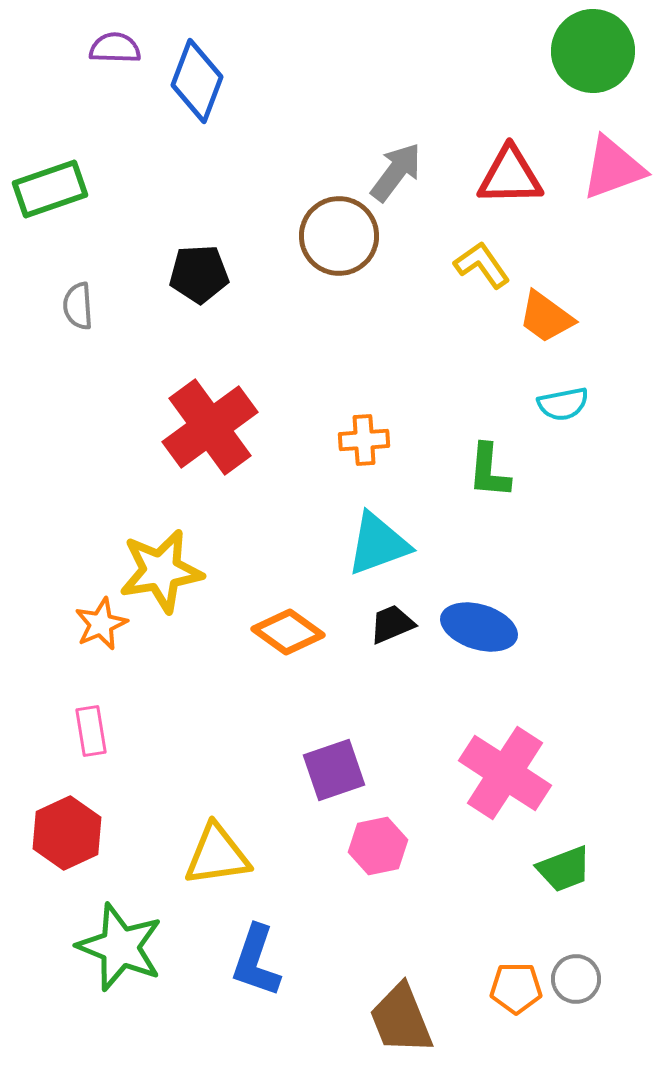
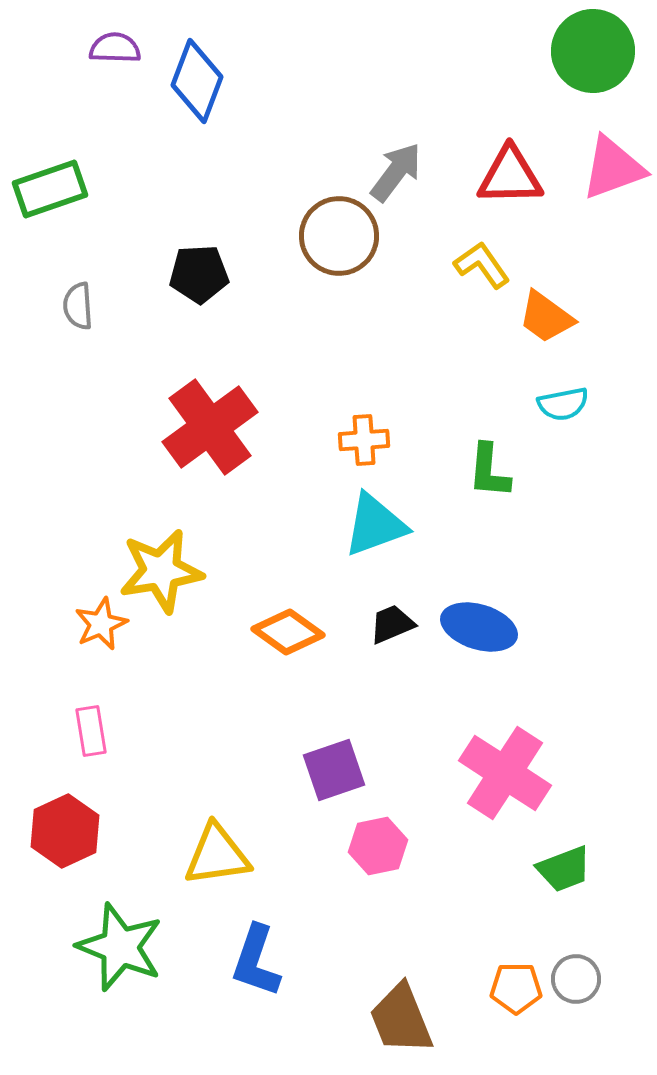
cyan triangle: moved 3 px left, 19 px up
red hexagon: moved 2 px left, 2 px up
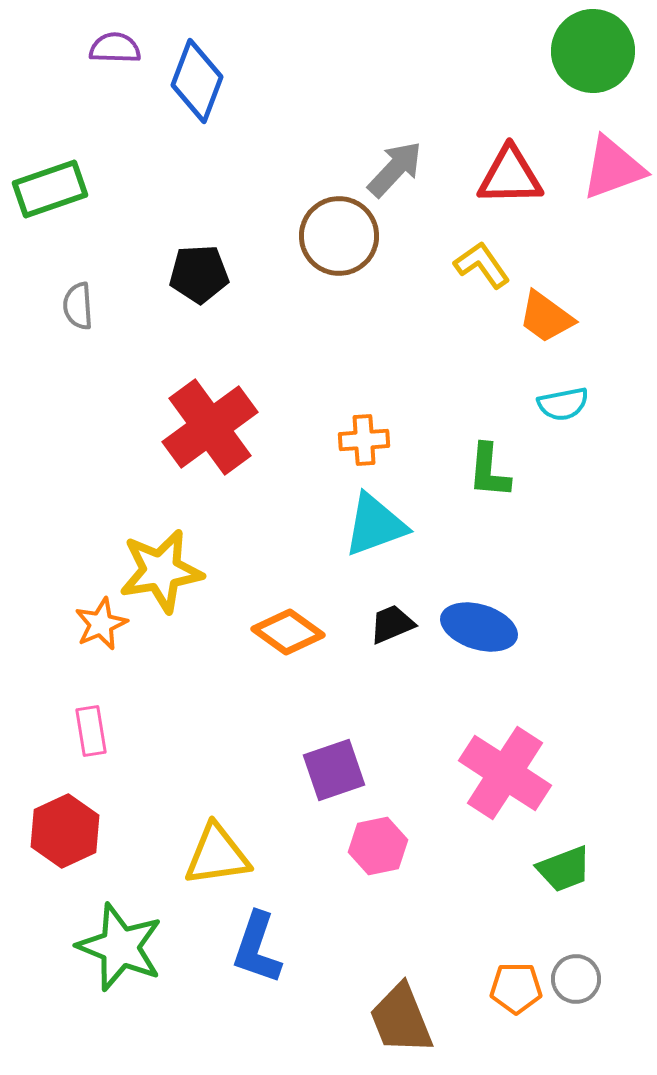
gray arrow: moved 1 px left, 3 px up; rotated 6 degrees clockwise
blue L-shape: moved 1 px right, 13 px up
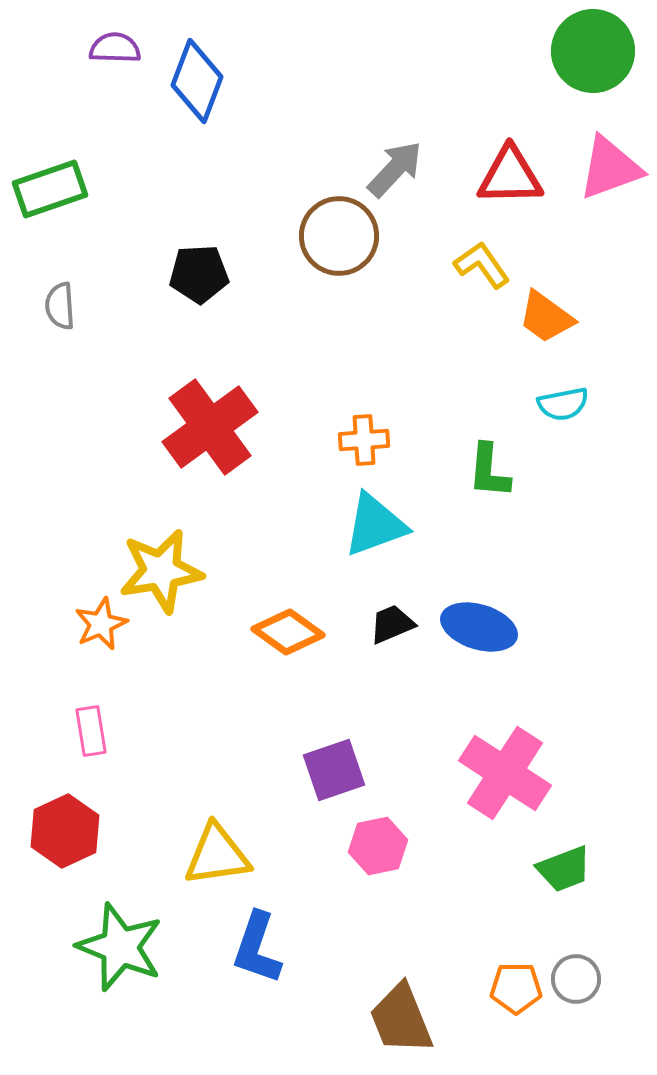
pink triangle: moved 3 px left
gray semicircle: moved 18 px left
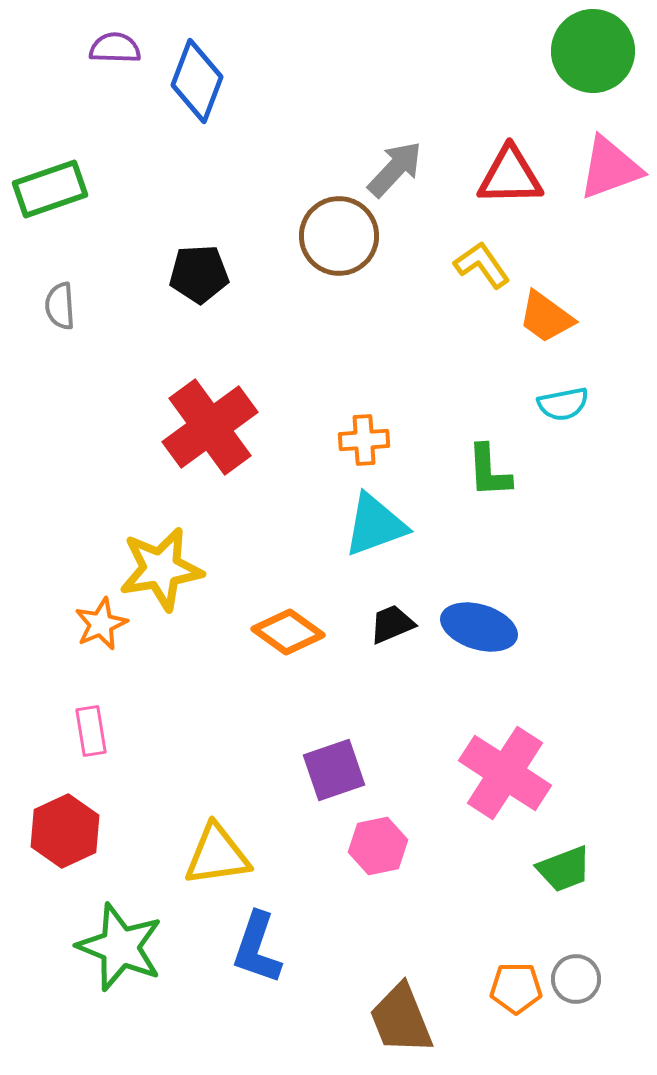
green L-shape: rotated 8 degrees counterclockwise
yellow star: moved 2 px up
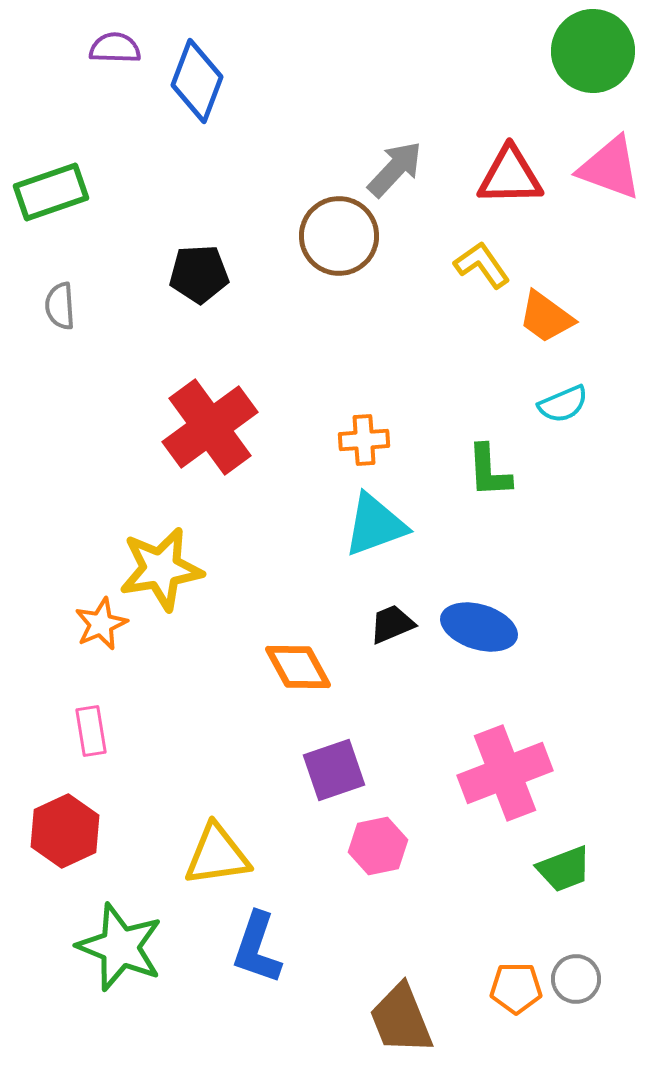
pink triangle: rotated 40 degrees clockwise
green rectangle: moved 1 px right, 3 px down
cyan semicircle: rotated 12 degrees counterclockwise
orange diamond: moved 10 px right, 35 px down; rotated 26 degrees clockwise
pink cross: rotated 36 degrees clockwise
